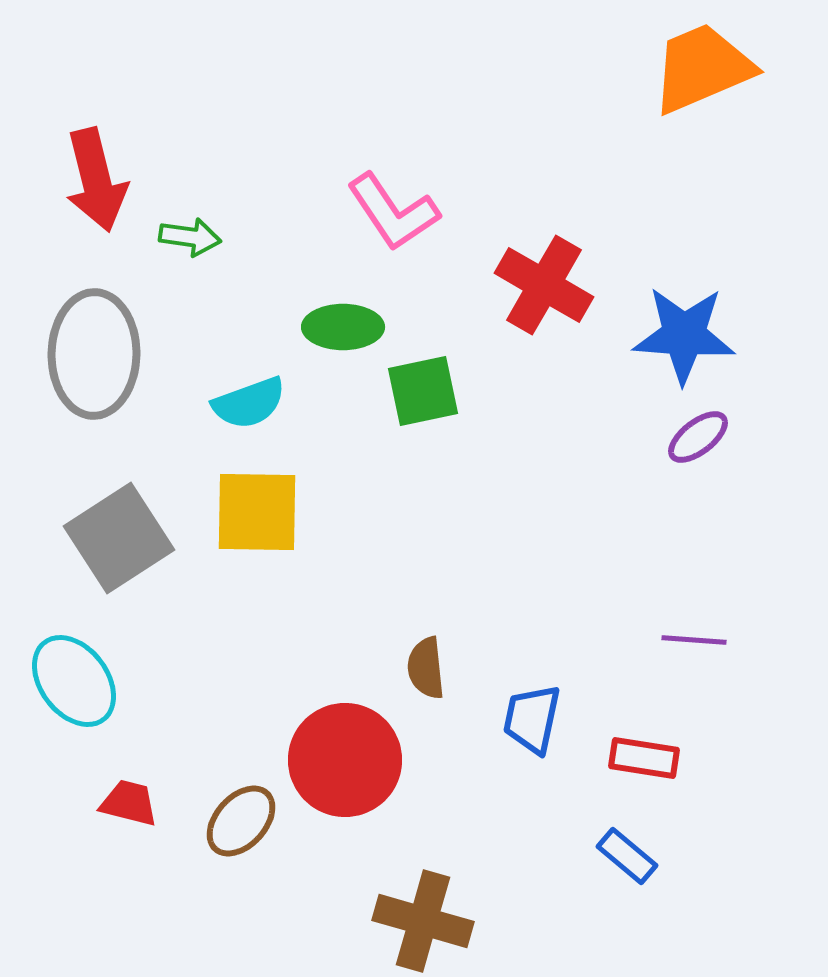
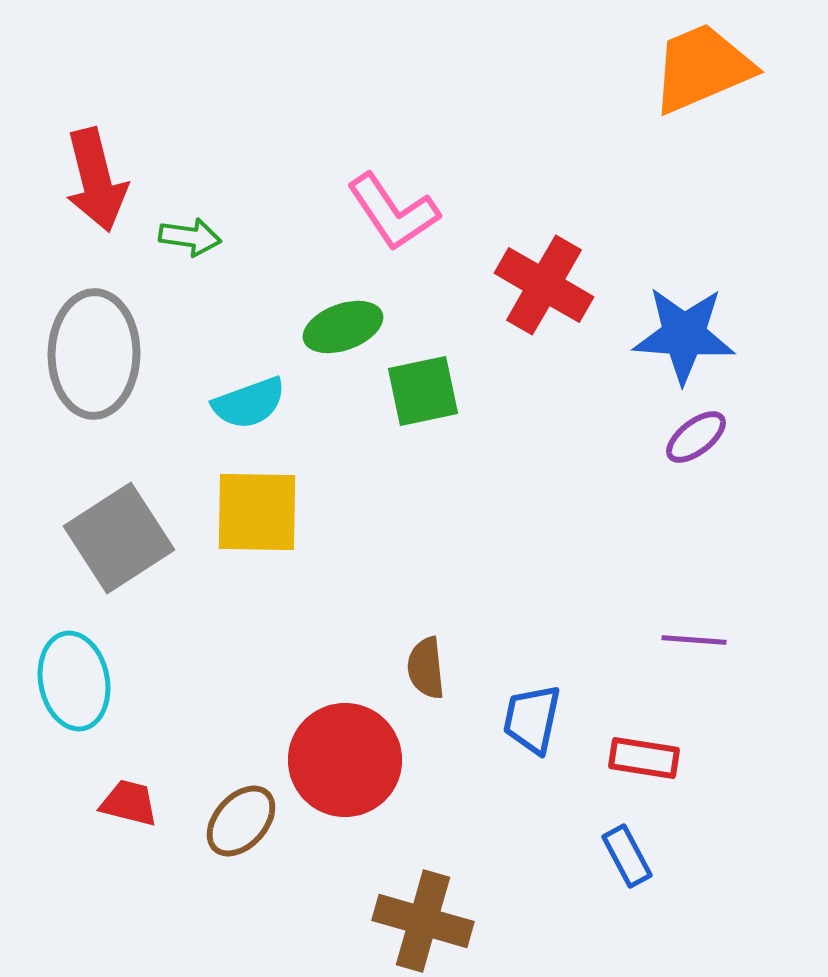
green ellipse: rotated 20 degrees counterclockwise
purple ellipse: moved 2 px left
cyan ellipse: rotated 26 degrees clockwise
blue rectangle: rotated 22 degrees clockwise
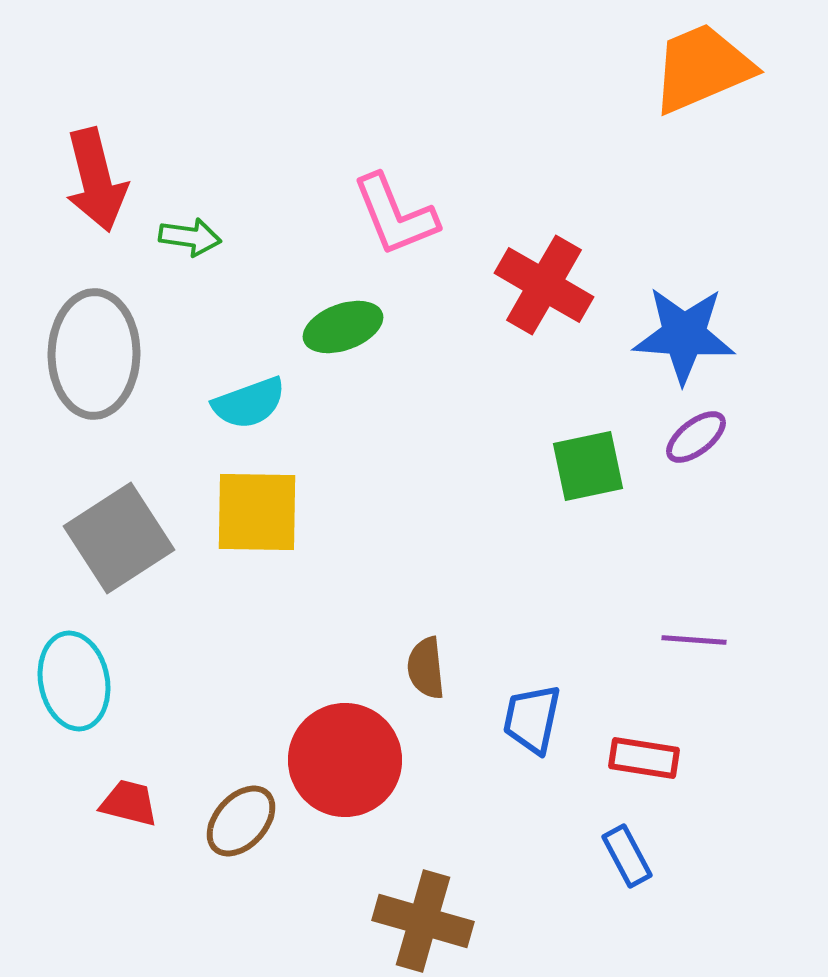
pink L-shape: moved 2 px right, 3 px down; rotated 12 degrees clockwise
green square: moved 165 px right, 75 px down
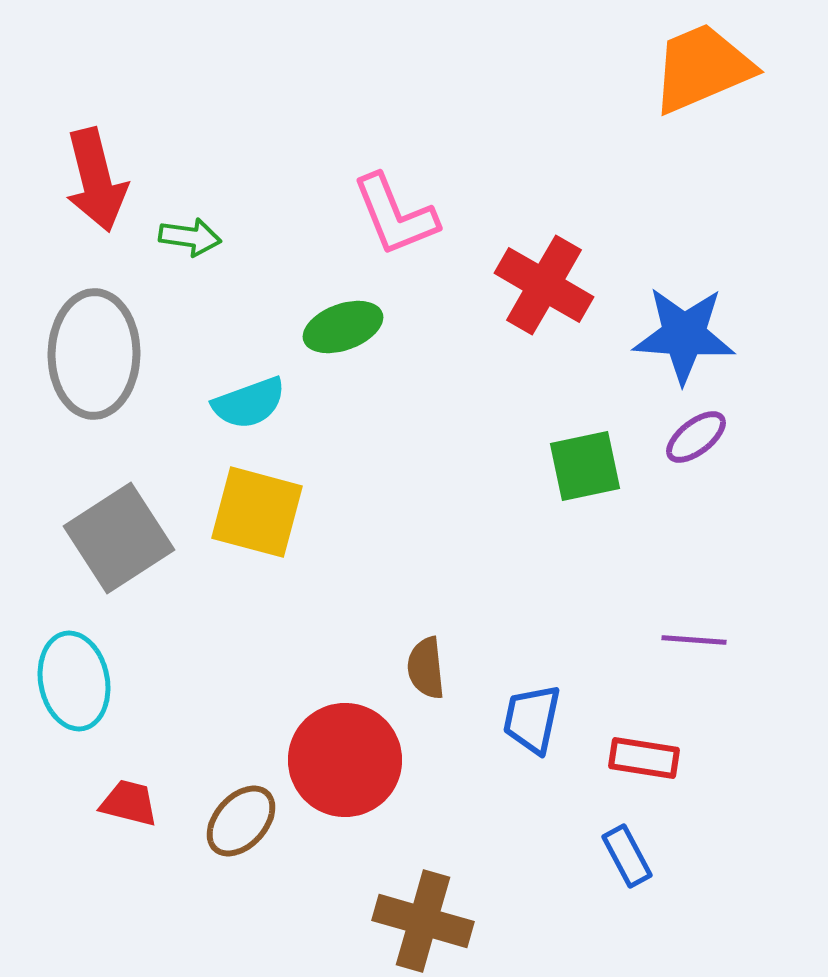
green square: moved 3 px left
yellow square: rotated 14 degrees clockwise
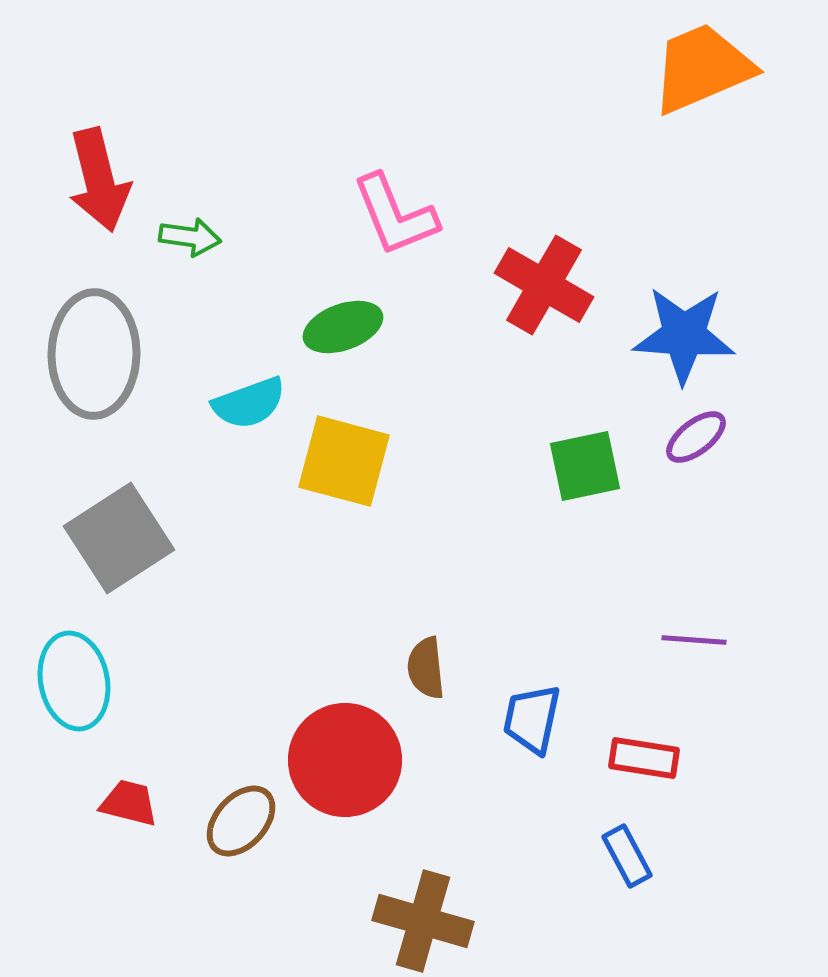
red arrow: moved 3 px right
yellow square: moved 87 px right, 51 px up
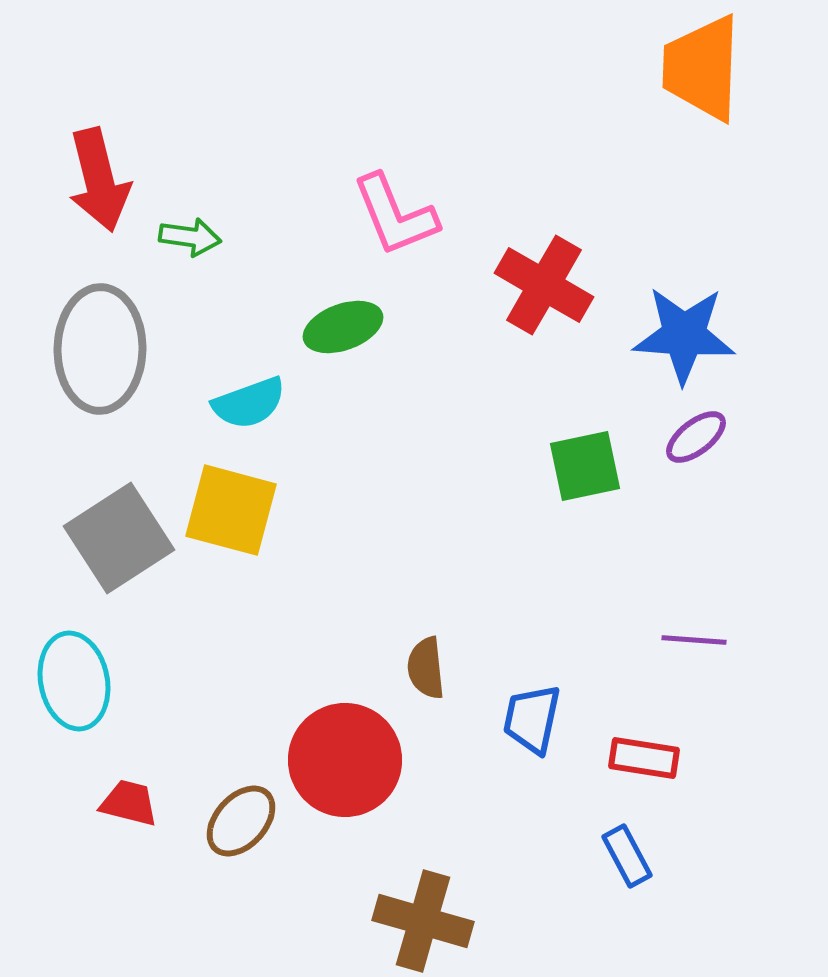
orange trapezoid: rotated 65 degrees counterclockwise
gray ellipse: moved 6 px right, 5 px up
yellow square: moved 113 px left, 49 px down
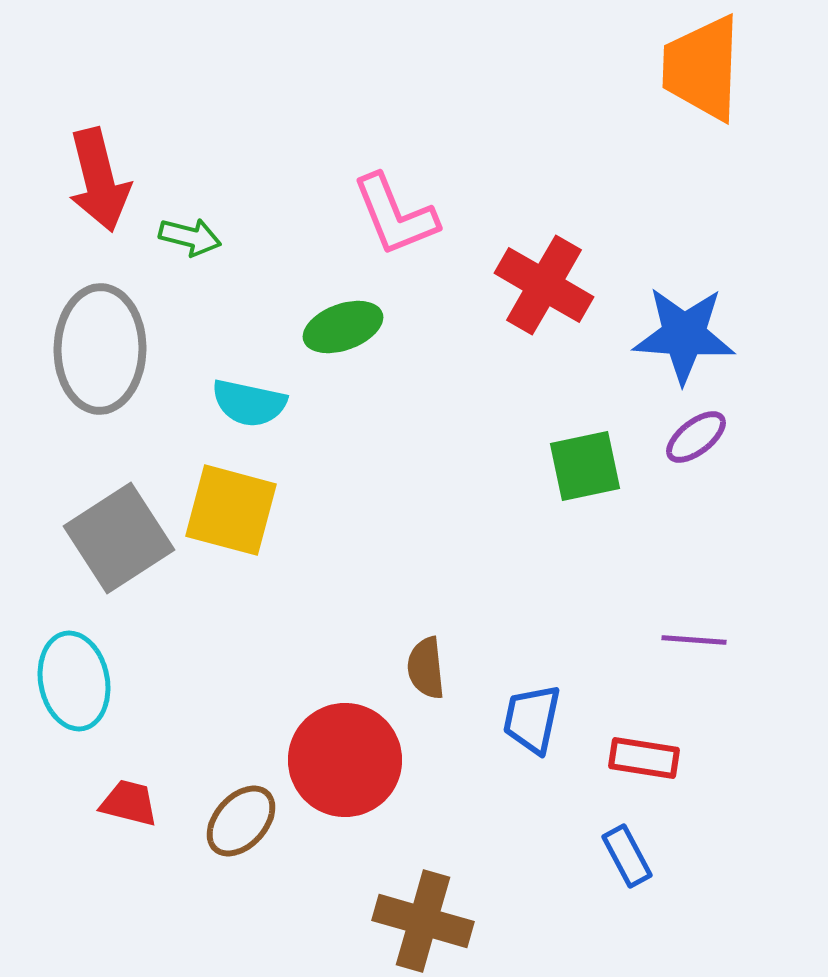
green arrow: rotated 6 degrees clockwise
cyan semicircle: rotated 32 degrees clockwise
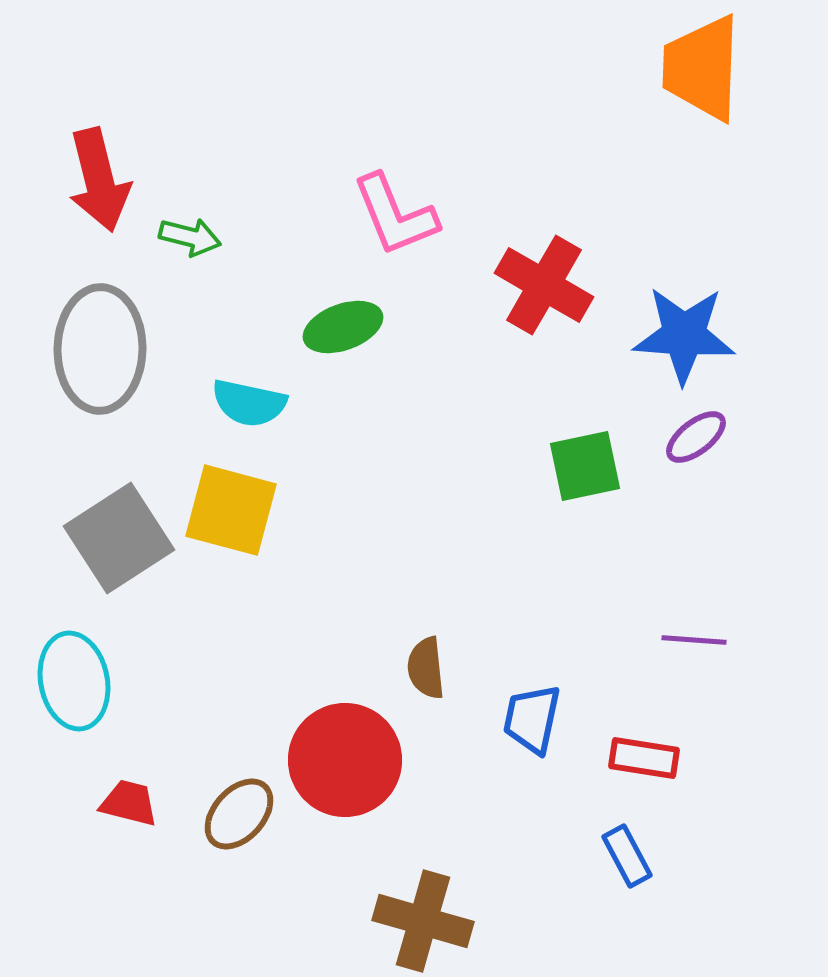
brown ellipse: moved 2 px left, 7 px up
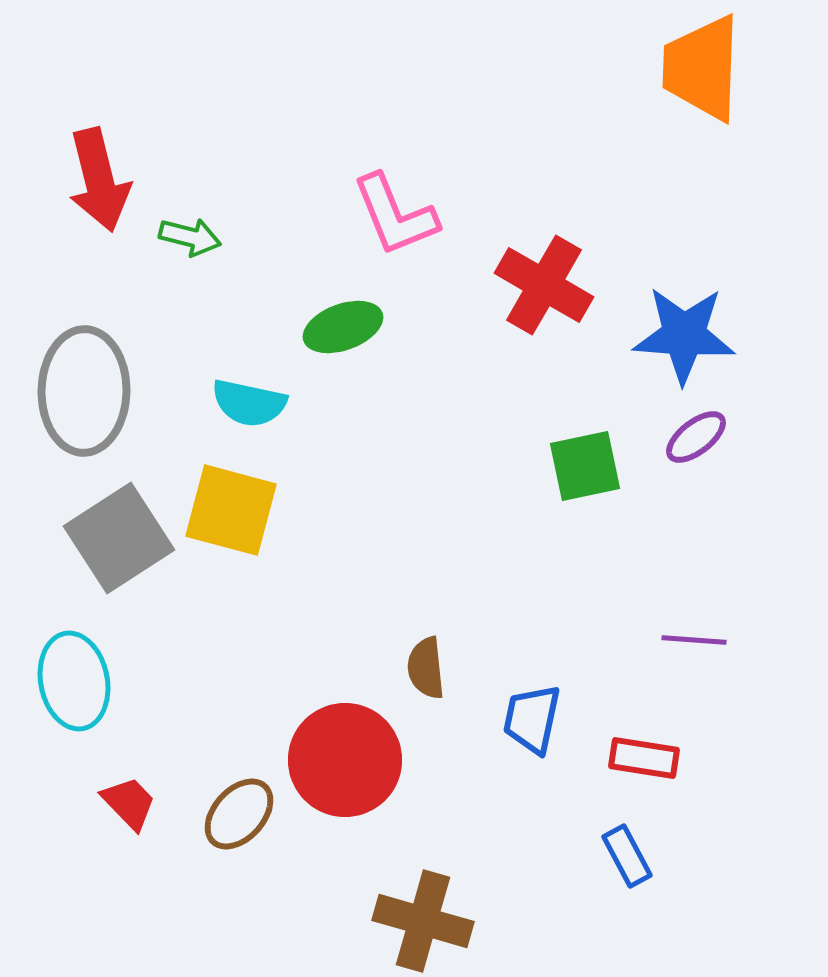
gray ellipse: moved 16 px left, 42 px down
red trapezoid: rotated 32 degrees clockwise
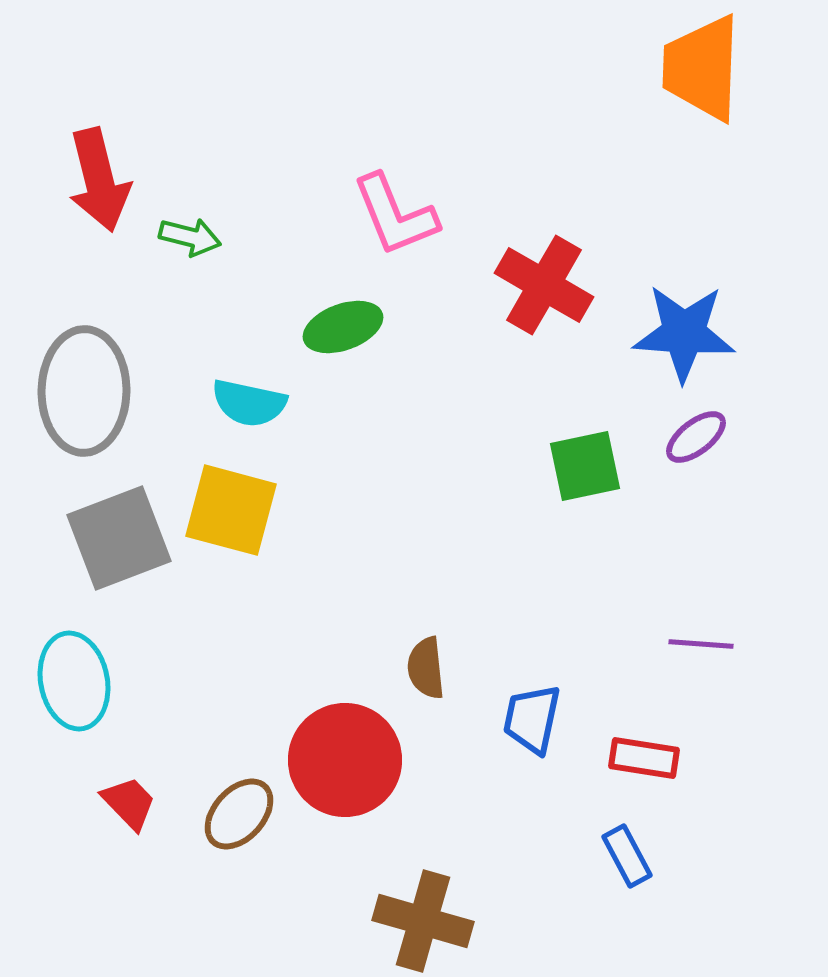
blue star: moved 2 px up
gray square: rotated 12 degrees clockwise
purple line: moved 7 px right, 4 px down
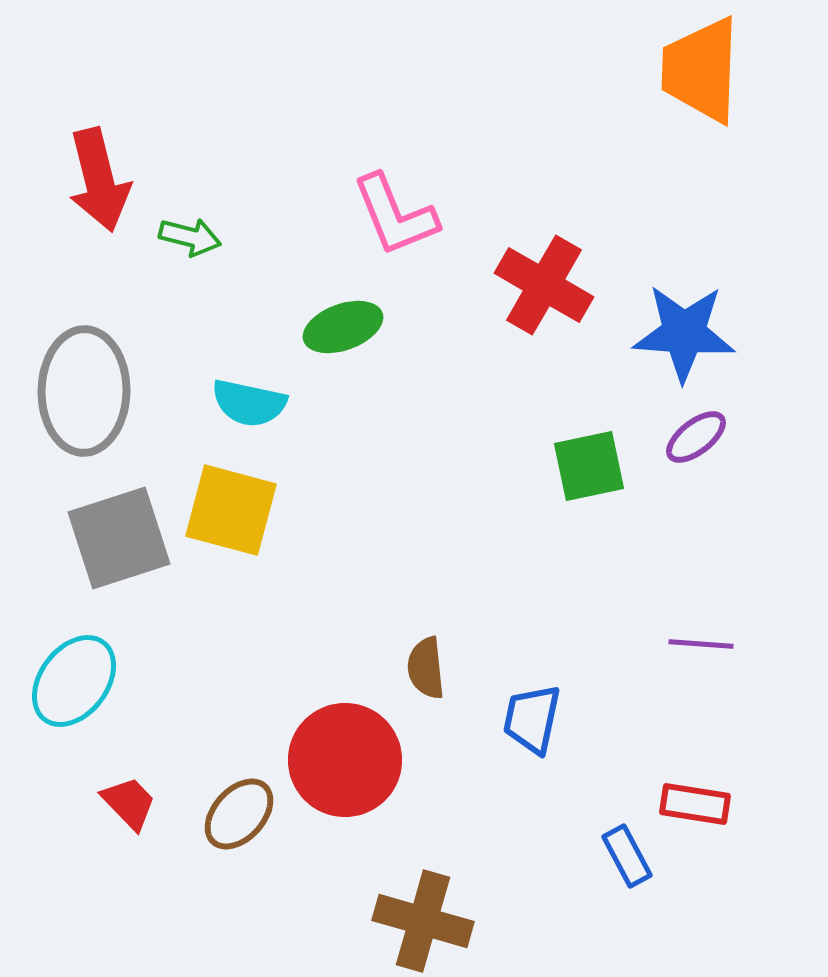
orange trapezoid: moved 1 px left, 2 px down
green square: moved 4 px right
gray square: rotated 3 degrees clockwise
cyan ellipse: rotated 48 degrees clockwise
red rectangle: moved 51 px right, 46 px down
